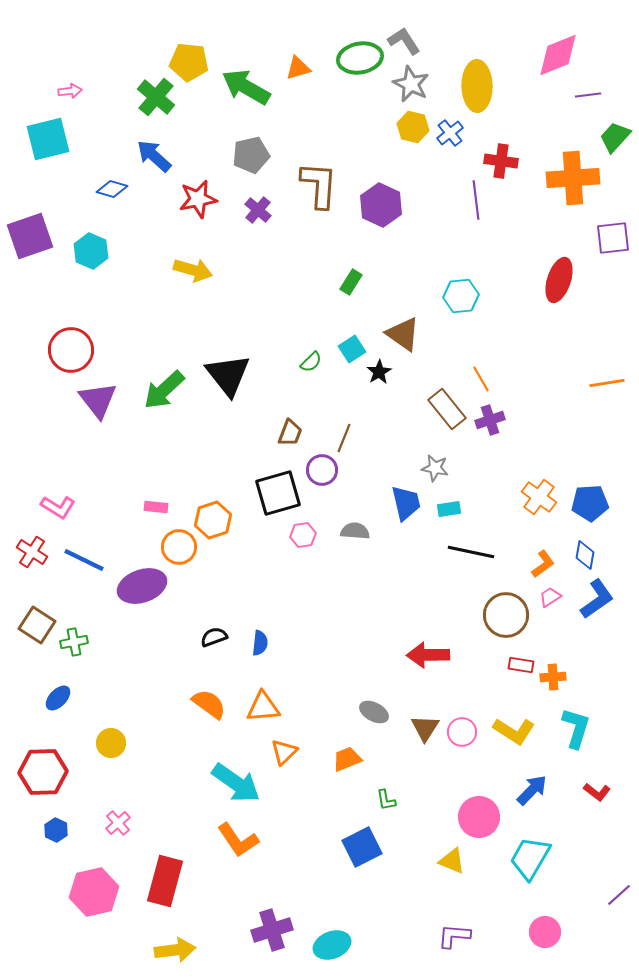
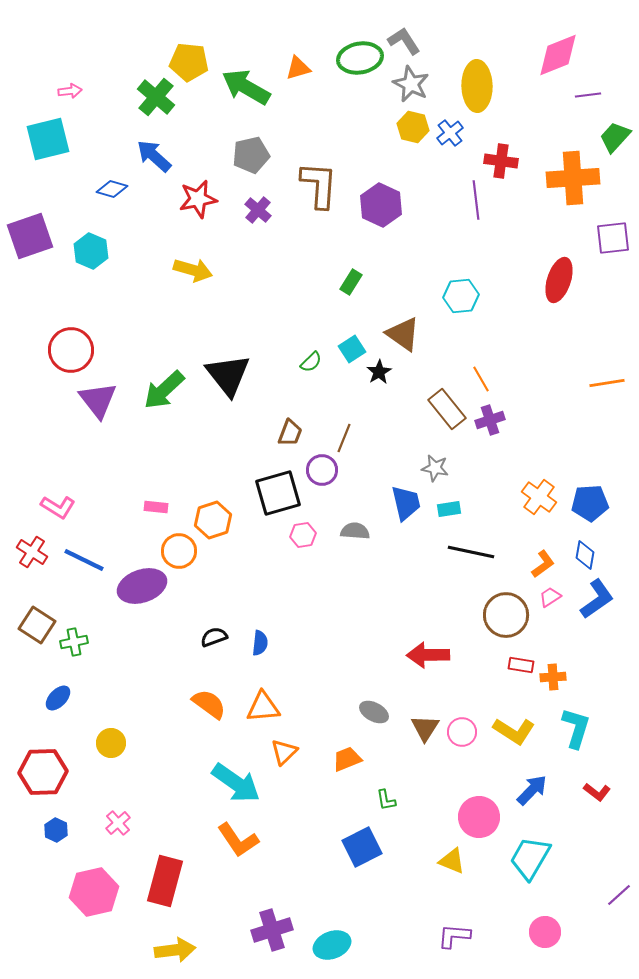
orange circle at (179, 547): moved 4 px down
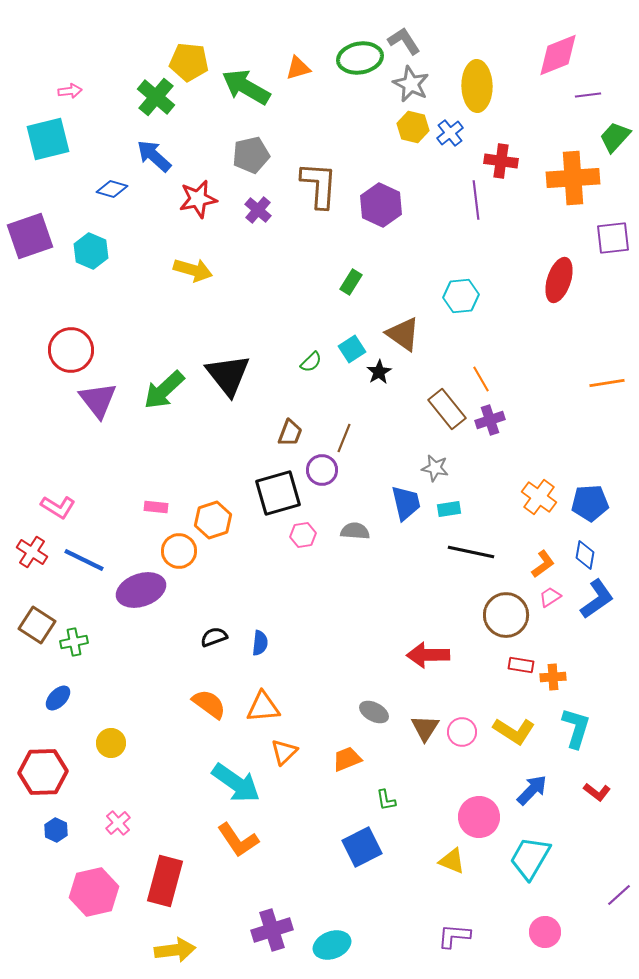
purple ellipse at (142, 586): moved 1 px left, 4 px down
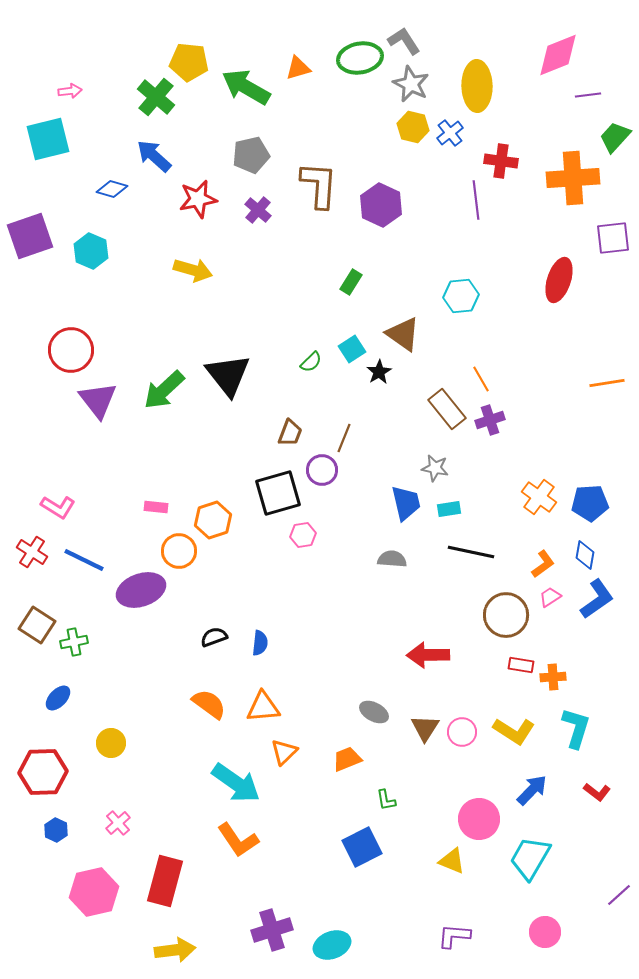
gray semicircle at (355, 531): moved 37 px right, 28 px down
pink circle at (479, 817): moved 2 px down
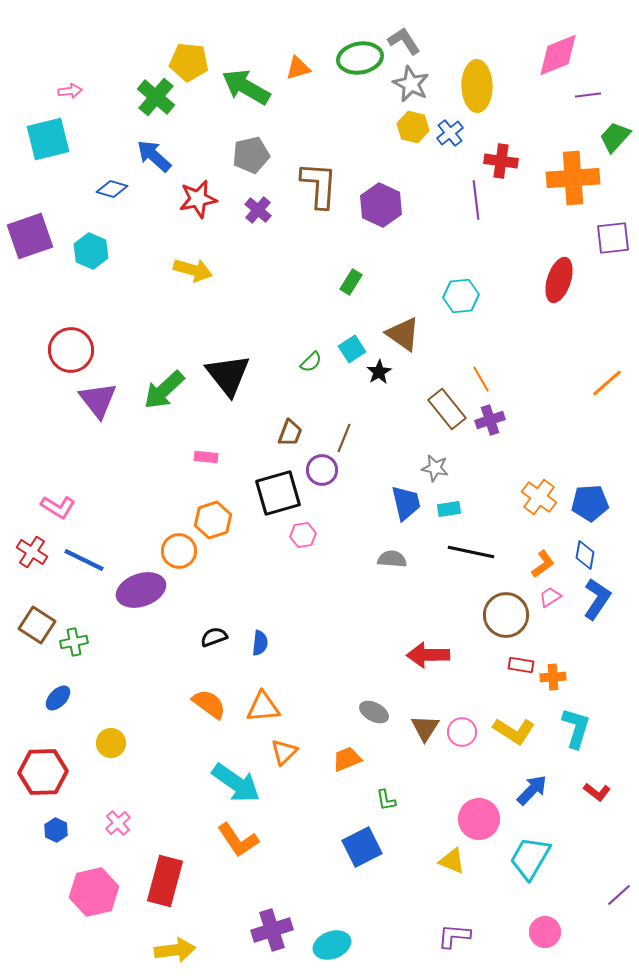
orange line at (607, 383): rotated 32 degrees counterclockwise
pink rectangle at (156, 507): moved 50 px right, 50 px up
blue L-shape at (597, 599): rotated 21 degrees counterclockwise
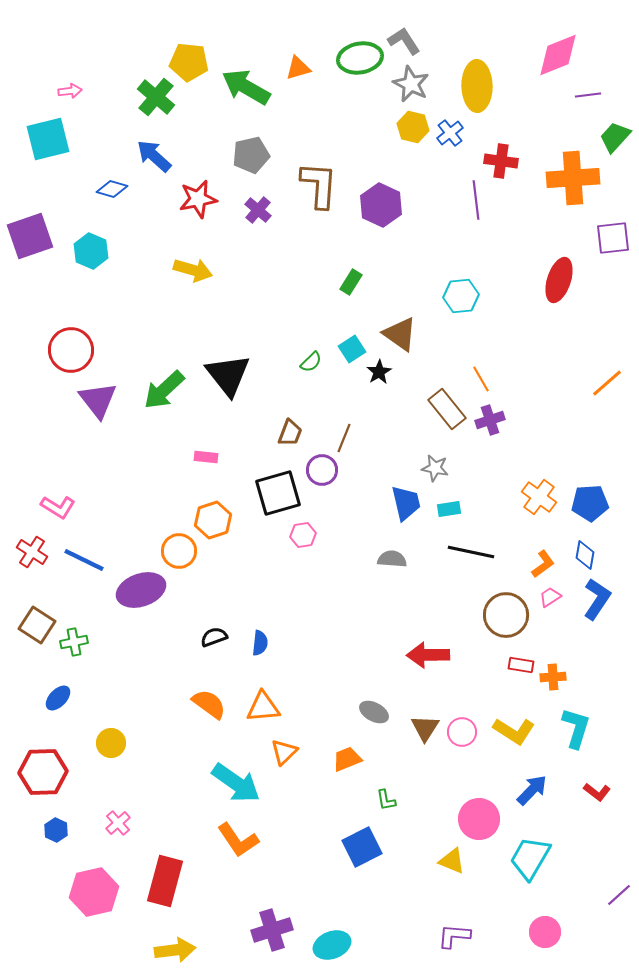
brown triangle at (403, 334): moved 3 px left
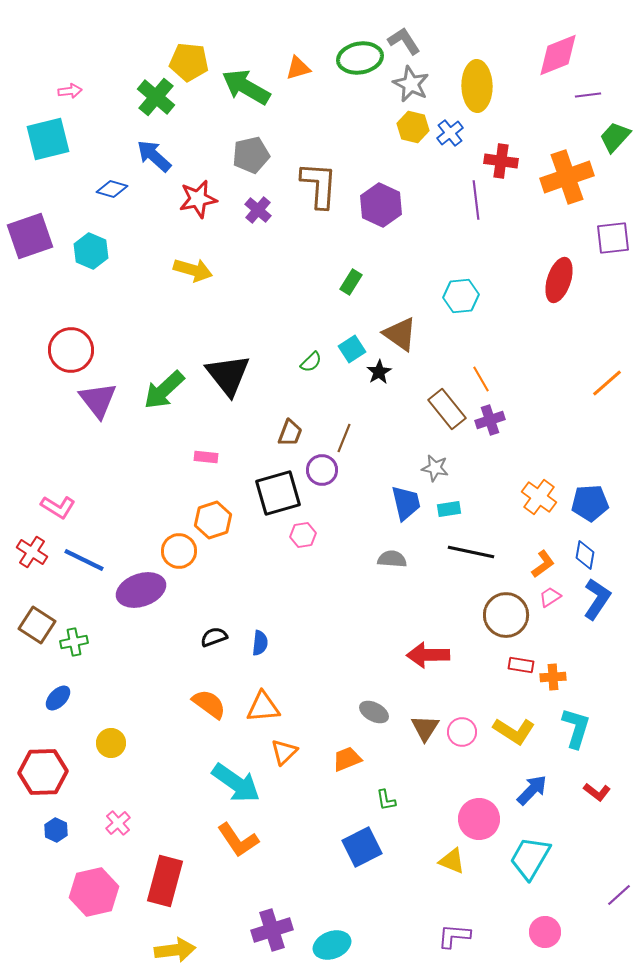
orange cross at (573, 178): moved 6 px left, 1 px up; rotated 15 degrees counterclockwise
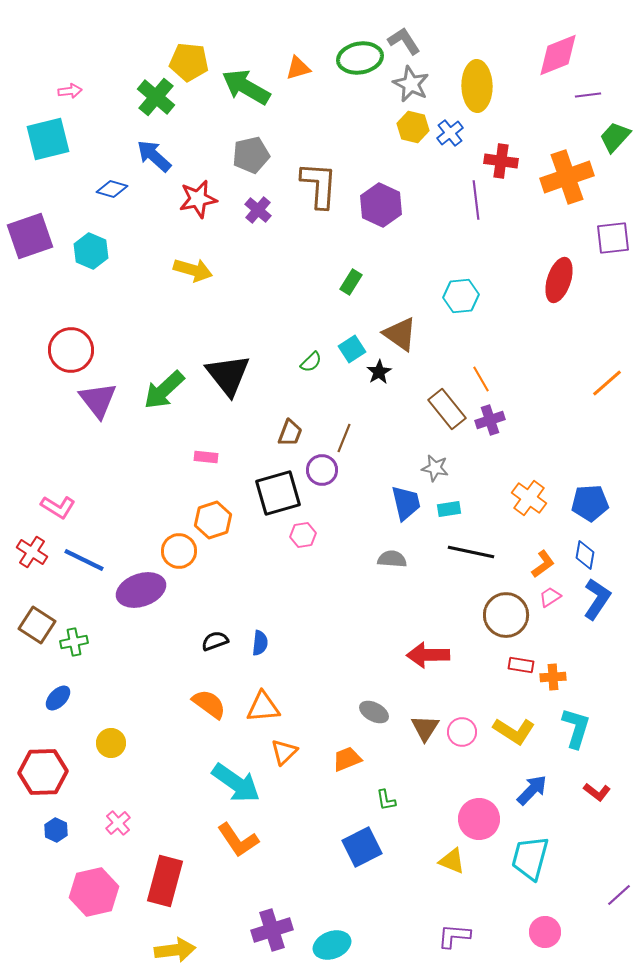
orange cross at (539, 497): moved 10 px left, 1 px down
black semicircle at (214, 637): moved 1 px right, 4 px down
cyan trapezoid at (530, 858): rotated 15 degrees counterclockwise
